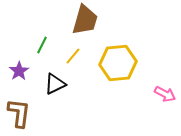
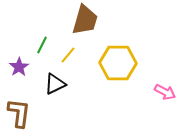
yellow line: moved 5 px left, 1 px up
yellow hexagon: rotated 6 degrees clockwise
purple star: moved 4 px up
pink arrow: moved 2 px up
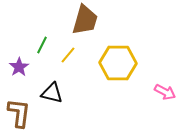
black triangle: moved 3 px left, 9 px down; rotated 40 degrees clockwise
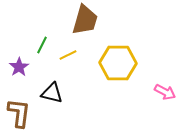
yellow line: rotated 24 degrees clockwise
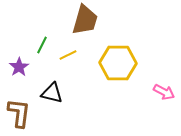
pink arrow: moved 1 px left
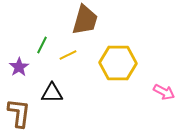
black triangle: rotated 15 degrees counterclockwise
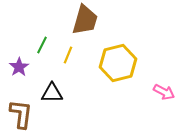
yellow line: rotated 42 degrees counterclockwise
yellow hexagon: rotated 15 degrees counterclockwise
brown L-shape: moved 2 px right, 1 px down
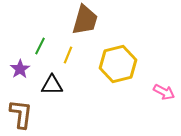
green line: moved 2 px left, 1 px down
yellow hexagon: moved 1 px down
purple star: moved 1 px right, 2 px down
black triangle: moved 8 px up
